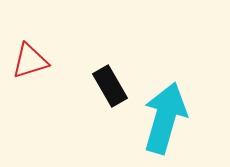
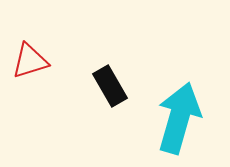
cyan arrow: moved 14 px right
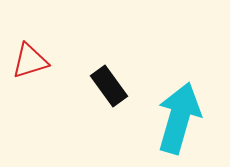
black rectangle: moved 1 px left; rotated 6 degrees counterclockwise
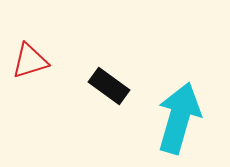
black rectangle: rotated 18 degrees counterclockwise
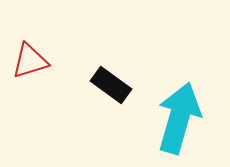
black rectangle: moved 2 px right, 1 px up
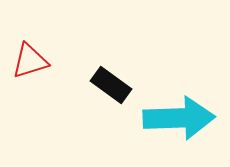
cyan arrow: rotated 72 degrees clockwise
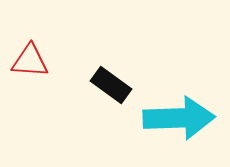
red triangle: rotated 21 degrees clockwise
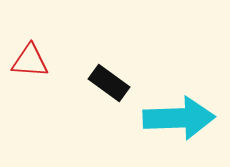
black rectangle: moved 2 px left, 2 px up
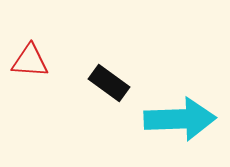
cyan arrow: moved 1 px right, 1 px down
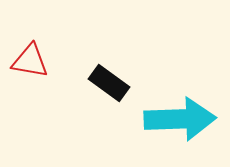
red triangle: rotated 6 degrees clockwise
